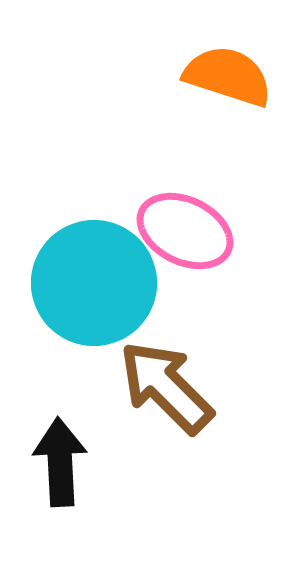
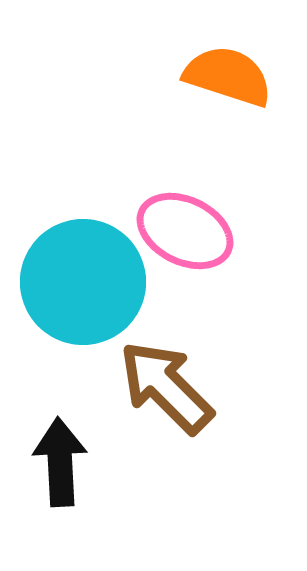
cyan circle: moved 11 px left, 1 px up
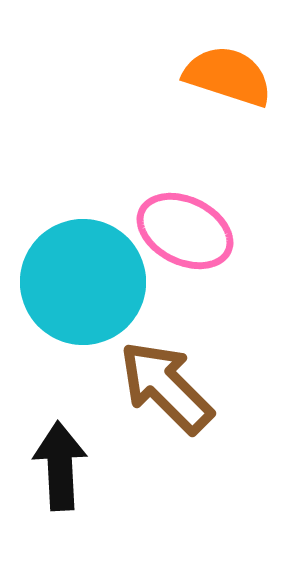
black arrow: moved 4 px down
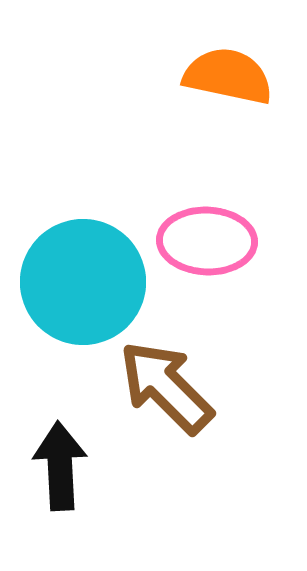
orange semicircle: rotated 6 degrees counterclockwise
pink ellipse: moved 22 px right, 10 px down; rotated 24 degrees counterclockwise
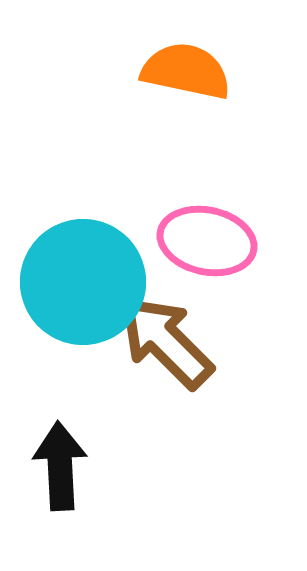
orange semicircle: moved 42 px left, 5 px up
pink ellipse: rotated 10 degrees clockwise
brown arrow: moved 45 px up
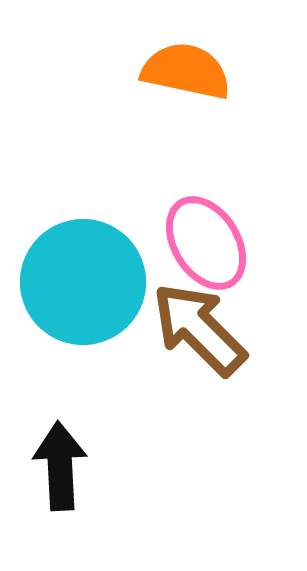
pink ellipse: moved 1 px left, 2 px down; rotated 46 degrees clockwise
brown arrow: moved 33 px right, 13 px up
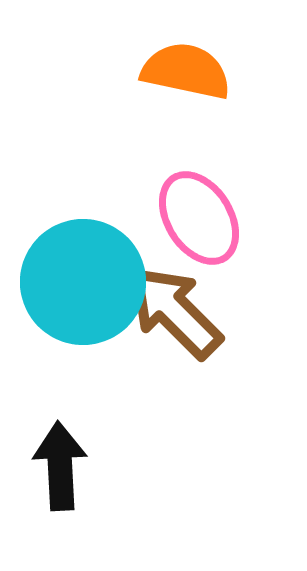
pink ellipse: moved 7 px left, 25 px up
brown arrow: moved 24 px left, 17 px up
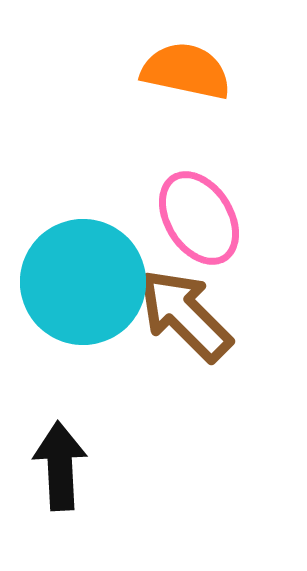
brown arrow: moved 10 px right, 3 px down
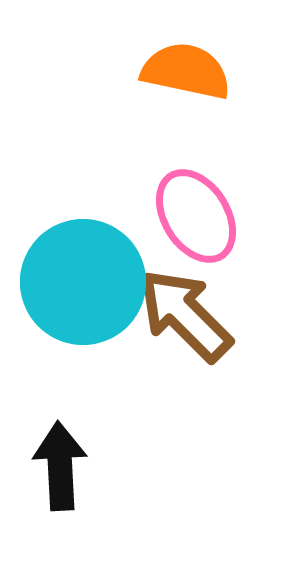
pink ellipse: moved 3 px left, 2 px up
